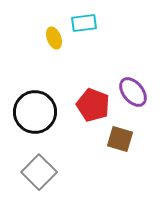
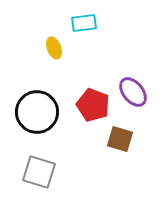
yellow ellipse: moved 10 px down
black circle: moved 2 px right
gray square: rotated 28 degrees counterclockwise
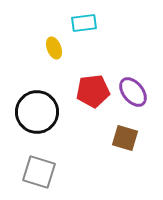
red pentagon: moved 14 px up; rotated 28 degrees counterclockwise
brown square: moved 5 px right, 1 px up
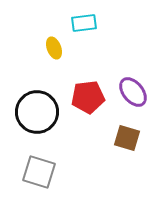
red pentagon: moved 5 px left, 6 px down
brown square: moved 2 px right
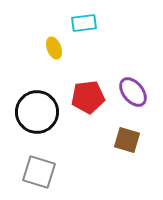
brown square: moved 2 px down
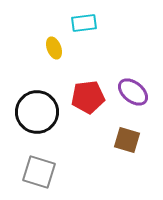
purple ellipse: rotated 12 degrees counterclockwise
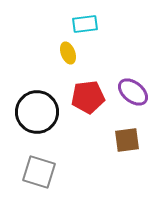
cyan rectangle: moved 1 px right, 1 px down
yellow ellipse: moved 14 px right, 5 px down
brown square: rotated 24 degrees counterclockwise
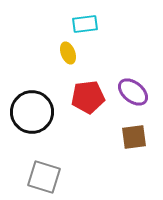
black circle: moved 5 px left
brown square: moved 7 px right, 3 px up
gray square: moved 5 px right, 5 px down
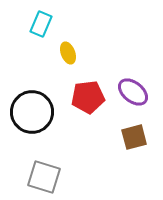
cyan rectangle: moved 44 px left; rotated 60 degrees counterclockwise
brown square: rotated 8 degrees counterclockwise
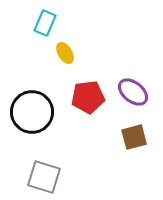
cyan rectangle: moved 4 px right, 1 px up
yellow ellipse: moved 3 px left; rotated 10 degrees counterclockwise
